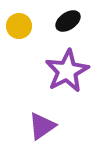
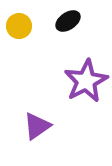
purple star: moved 19 px right, 10 px down
purple triangle: moved 5 px left
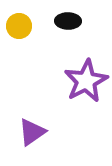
black ellipse: rotated 35 degrees clockwise
purple triangle: moved 5 px left, 6 px down
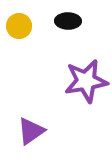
purple star: rotated 18 degrees clockwise
purple triangle: moved 1 px left, 1 px up
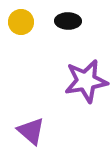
yellow circle: moved 2 px right, 4 px up
purple triangle: rotated 44 degrees counterclockwise
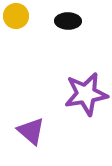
yellow circle: moved 5 px left, 6 px up
purple star: moved 13 px down
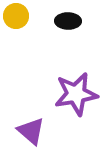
purple star: moved 10 px left
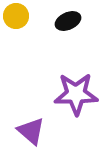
black ellipse: rotated 25 degrees counterclockwise
purple star: rotated 9 degrees clockwise
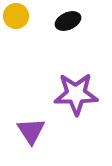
purple triangle: rotated 16 degrees clockwise
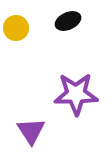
yellow circle: moved 12 px down
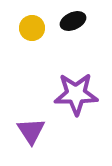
black ellipse: moved 5 px right
yellow circle: moved 16 px right
